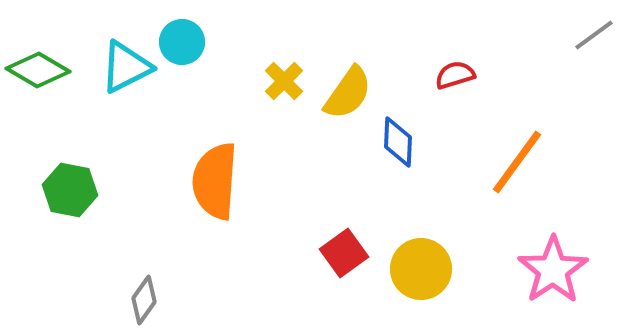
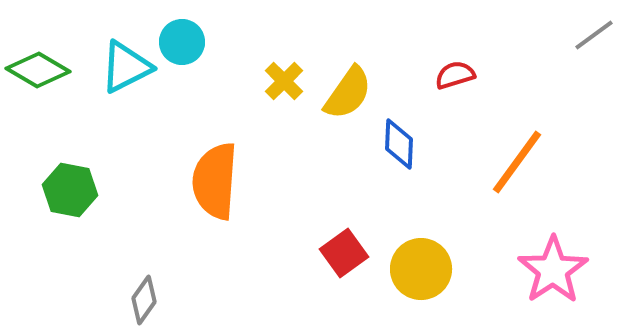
blue diamond: moved 1 px right, 2 px down
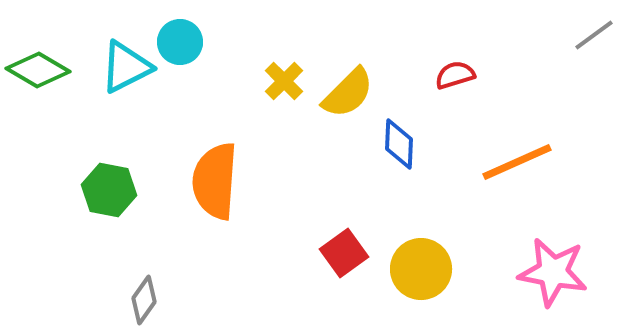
cyan circle: moved 2 px left
yellow semicircle: rotated 10 degrees clockwise
orange line: rotated 30 degrees clockwise
green hexagon: moved 39 px right
pink star: moved 2 px down; rotated 28 degrees counterclockwise
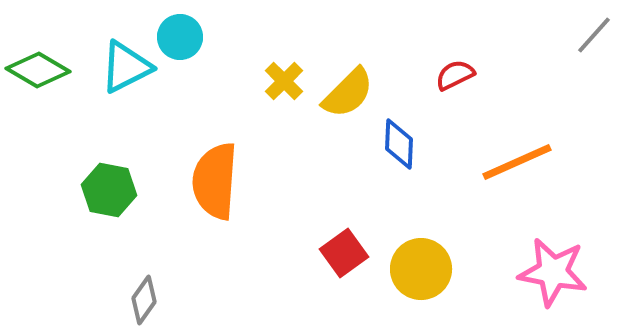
gray line: rotated 12 degrees counterclockwise
cyan circle: moved 5 px up
red semicircle: rotated 9 degrees counterclockwise
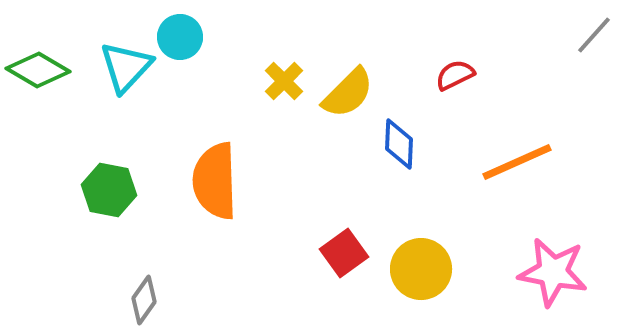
cyan triangle: rotated 20 degrees counterclockwise
orange semicircle: rotated 6 degrees counterclockwise
